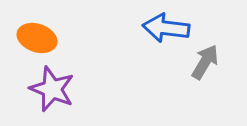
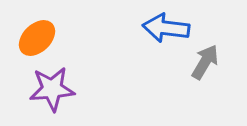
orange ellipse: rotated 63 degrees counterclockwise
purple star: rotated 27 degrees counterclockwise
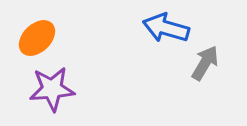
blue arrow: rotated 9 degrees clockwise
gray arrow: moved 1 px down
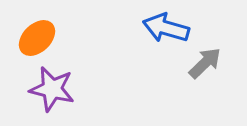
gray arrow: rotated 15 degrees clockwise
purple star: rotated 18 degrees clockwise
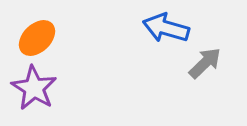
purple star: moved 18 px left, 1 px up; rotated 18 degrees clockwise
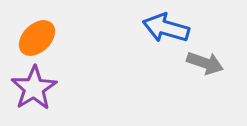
gray arrow: rotated 63 degrees clockwise
purple star: rotated 9 degrees clockwise
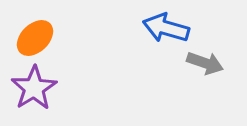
orange ellipse: moved 2 px left
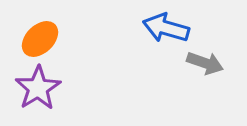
orange ellipse: moved 5 px right, 1 px down
purple star: moved 4 px right
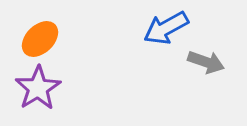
blue arrow: rotated 45 degrees counterclockwise
gray arrow: moved 1 px right, 1 px up
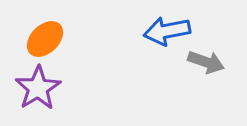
blue arrow: moved 1 px right, 3 px down; rotated 18 degrees clockwise
orange ellipse: moved 5 px right
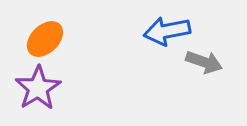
gray arrow: moved 2 px left
